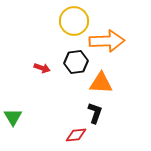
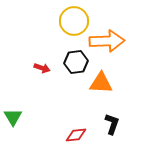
black L-shape: moved 17 px right, 11 px down
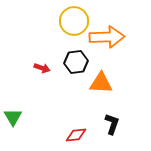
orange arrow: moved 4 px up
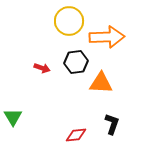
yellow circle: moved 5 px left
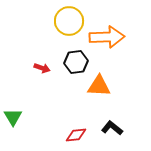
orange triangle: moved 2 px left, 3 px down
black L-shape: moved 4 px down; rotated 70 degrees counterclockwise
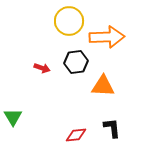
orange triangle: moved 4 px right
black L-shape: rotated 45 degrees clockwise
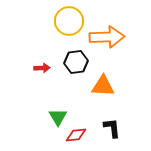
red arrow: rotated 21 degrees counterclockwise
green triangle: moved 45 px right
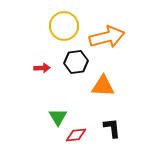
yellow circle: moved 5 px left, 5 px down
orange arrow: rotated 12 degrees counterclockwise
